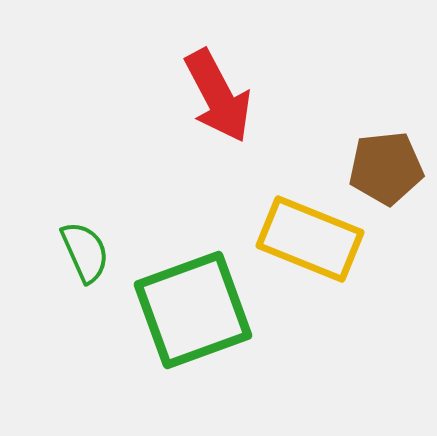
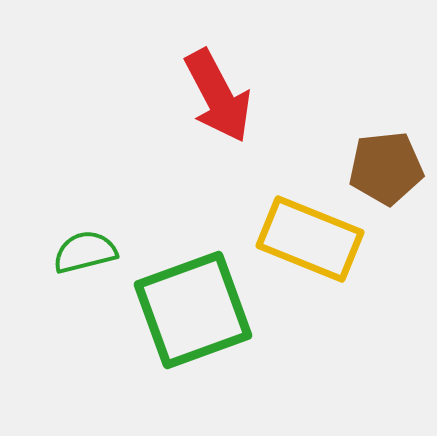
green semicircle: rotated 80 degrees counterclockwise
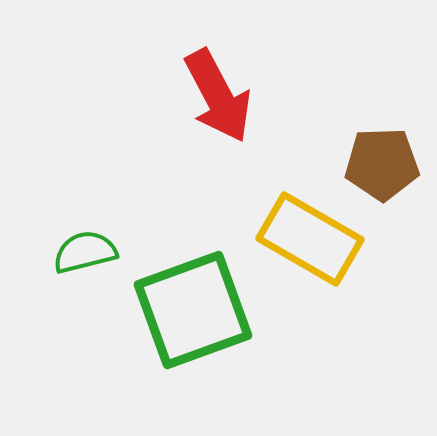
brown pentagon: moved 4 px left, 4 px up; rotated 4 degrees clockwise
yellow rectangle: rotated 8 degrees clockwise
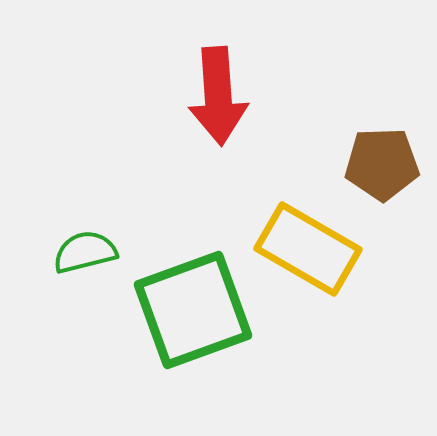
red arrow: rotated 24 degrees clockwise
yellow rectangle: moved 2 px left, 10 px down
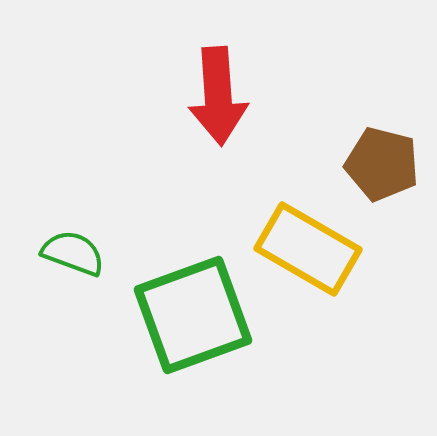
brown pentagon: rotated 16 degrees clockwise
green semicircle: moved 12 px left, 1 px down; rotated 34 degrees clockwise
green square: moved 5 px down
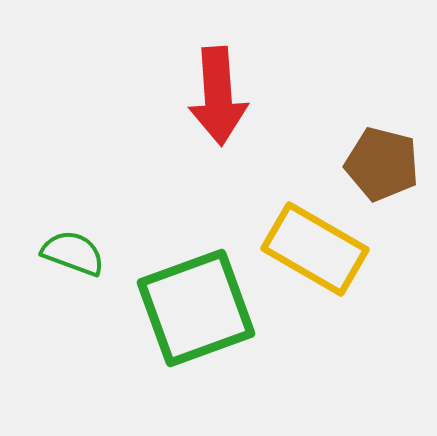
yellow rectangle: moved 7 px right
green square: moved 3 px right, 7 px up
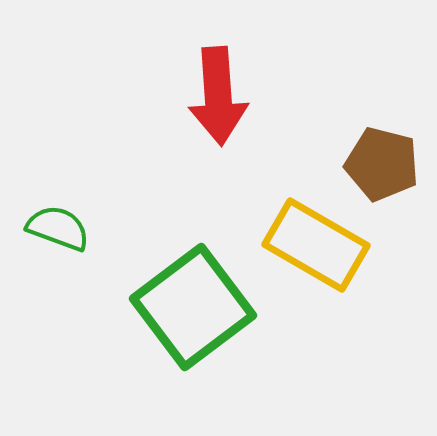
yellow rectangle: moved 1 px right, 4 px up
green semicircle: moved 15 px left, 25 px up
green square: moved 3 px left, 1 px up; rotated 17 degrees counterclockwise
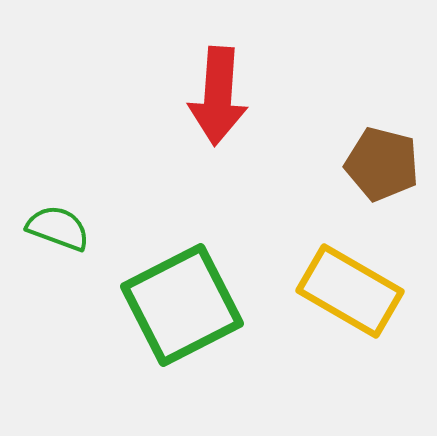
red arrow: rotated 8 degrees clockwise
yellow rectangle: moved 34 px right, 46 px down
green square: moved 11 px left, 2 px up; rotated 10 degrees clockwise
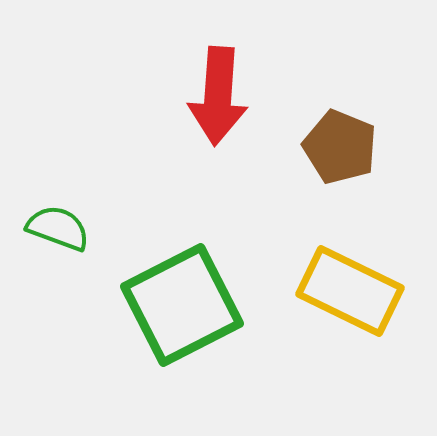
brown pentagon: moved 42 px left, 17 px up; rotated 8 degrees clockwise
yellow rectangle: rotated 4 degrees counterclockwise
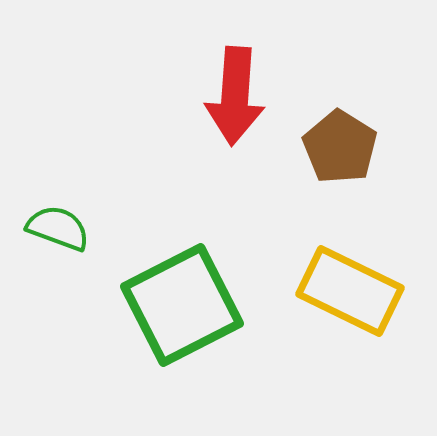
red arrow: moved 17 px right
brown pentagon: rotated 10 degrees clockwise
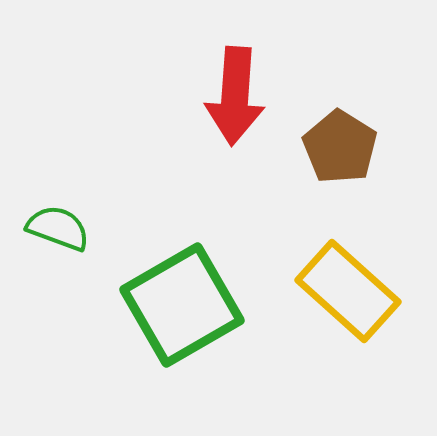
yellow rectangle: moved 2 px left; rotated 16 degrees clockwise
green square: rotated 3 degrees counterclockwise
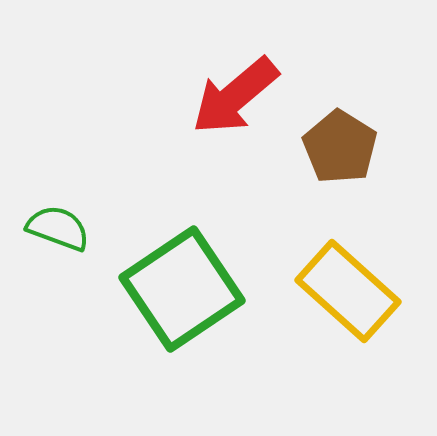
red arrow: rotated 46 degrees clockwise
green square: moved 16 px up; rotated 4 degrees counterclockwise
